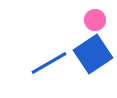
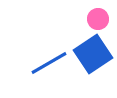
pink circle: moved 3 px right, 1 px up
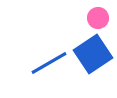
pink circle: moved 1 px up
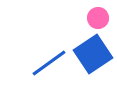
blue line: rotated 6 degrees counterclockwise
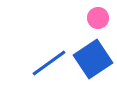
blue square: moved 5 px down
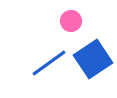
pink circle: moved 27 px left, 3 px down
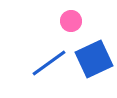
blue square: moved 1 px right; rotated 9 degrees clockwise
